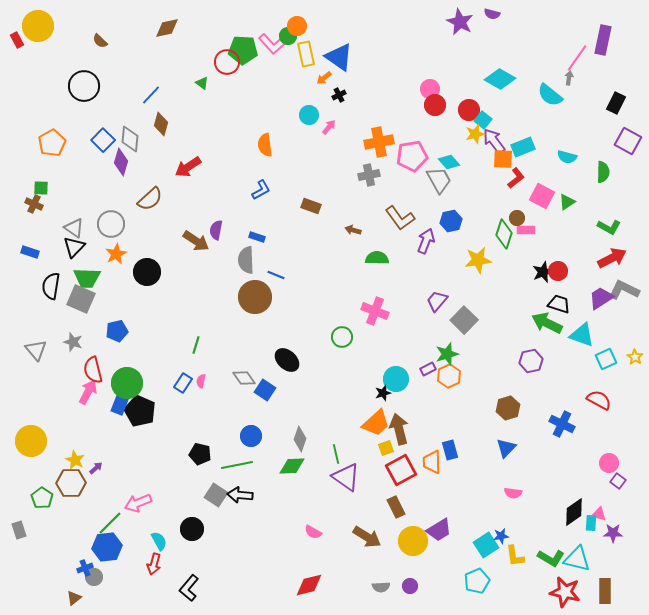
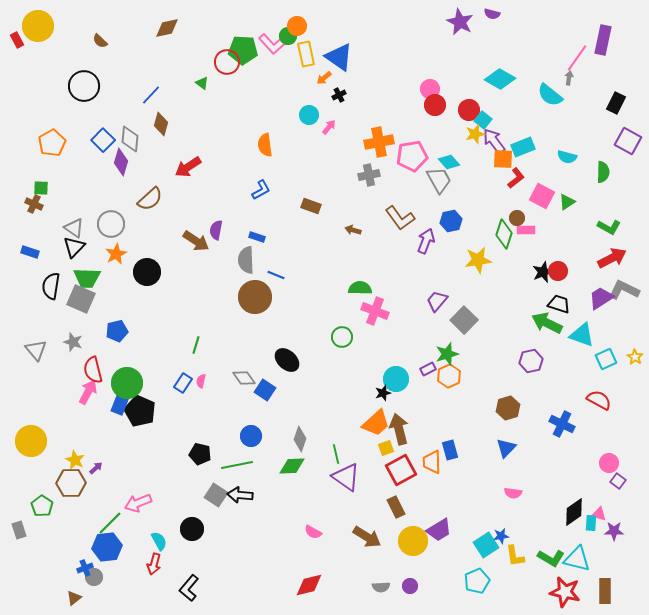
green semicircle at (377, 258): moved 17 px left, 30 px down
green pentagon at (42, 498): moved 8 px down
purple star at (613, 533): moved 1 px right, 2 px up
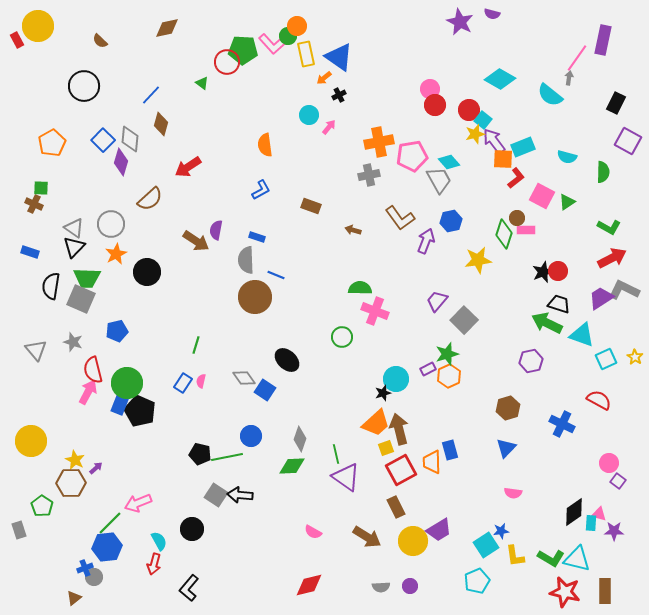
green line at (237, 465): moved 10 px left, 8 px up
blue star at (501, 536): moved 5 px up
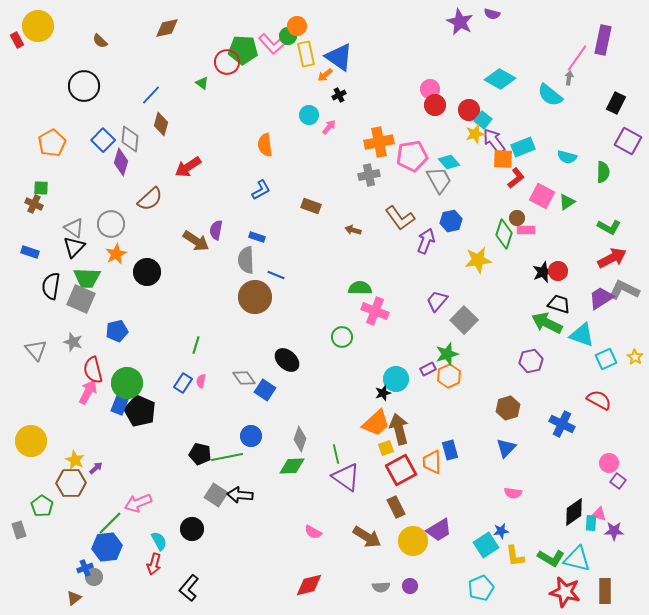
orange arrow at (324, 78): moved 1 px right, 3 px up
cyan pentagon at (477, 581): moved 4 px right, 7 px down
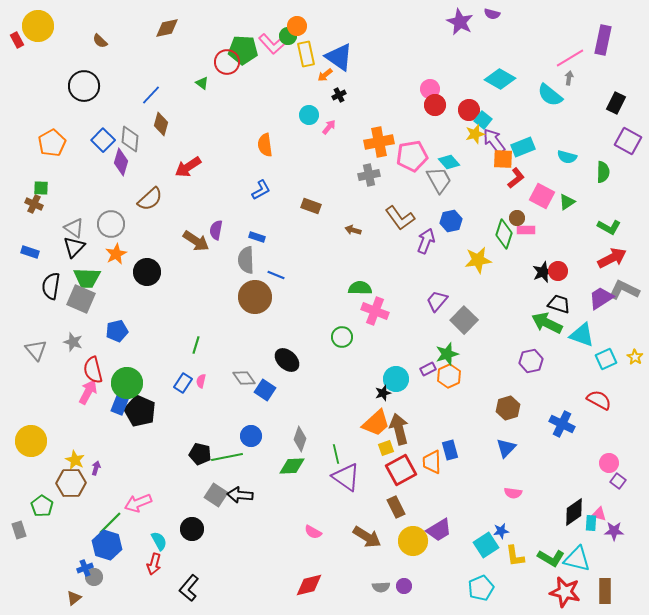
pink line at (577, 58): moved 7 px left; rotated 24 degrees clockwise
purple arrow at (96, 468): rotated 32 degrees counterclockwise
blue hexagon at (107, 547): moved 2 px up; rotated 24 degrees clockwise
purple circle at (410, 586): moved 6 px left
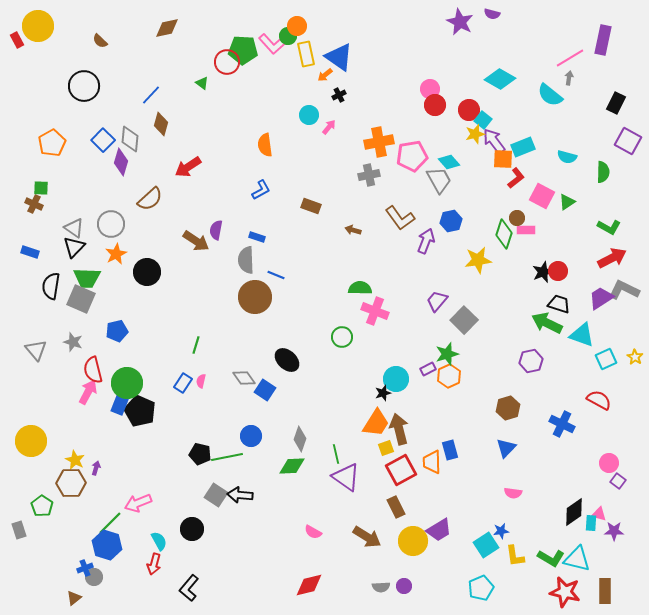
orange trapezoid at (376, 423): rotated 16 degrees counterclockwise
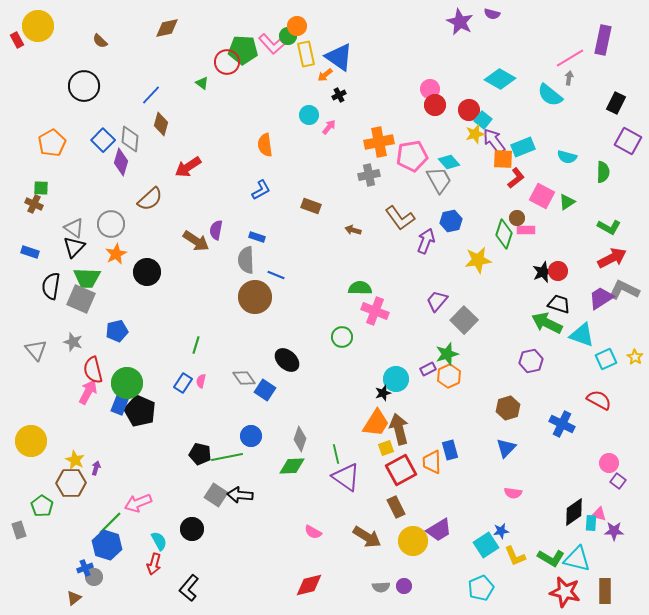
yellow L-shape at (515, 556): rotated 15 degrees counterclockwise
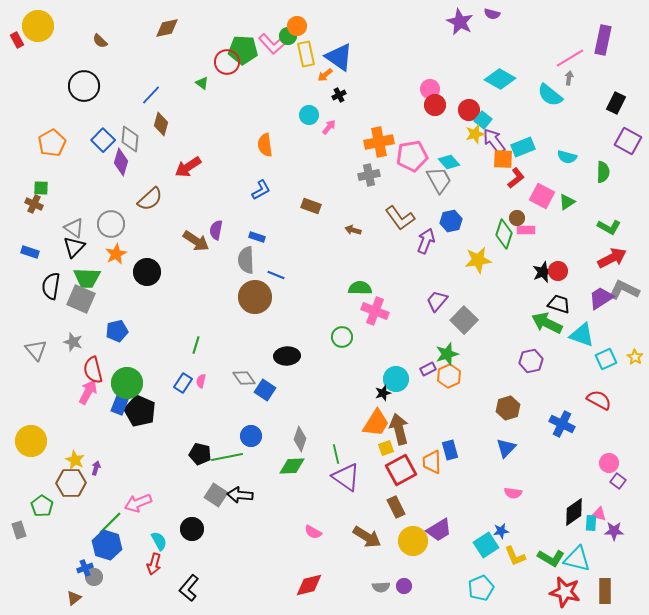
black ellipse at (287, 360): moved 4 px up; rotated 45 degrees counterclockwise
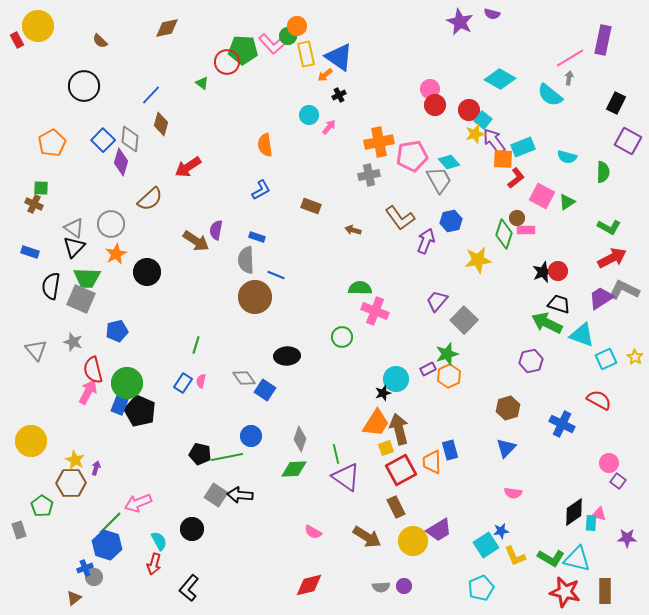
green diamond at (292, 466): moved 2 px right, 3 px down
purple star at (614, 531): moved 13 px right, 7 px down
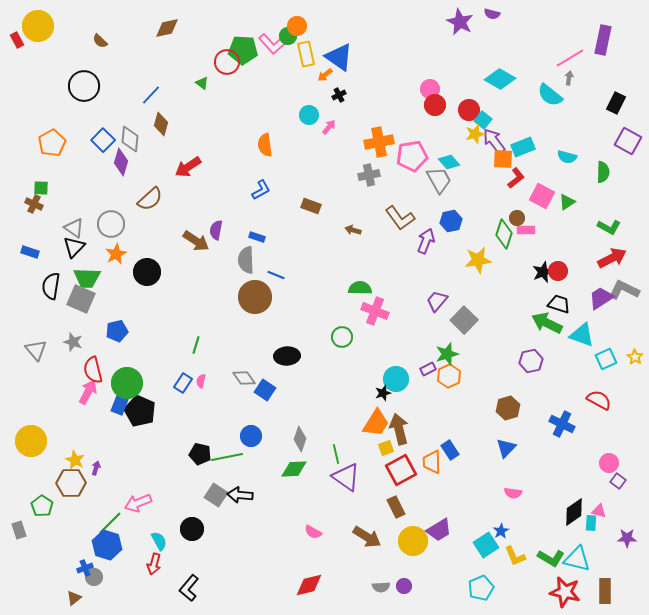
blue rectangle at (450, 450): rotated 18 degrees counterclockwise
pink triangle at (599, 514): moved 3 px up
blue star at (501, 531): rotated 21 degrees counterclockwise
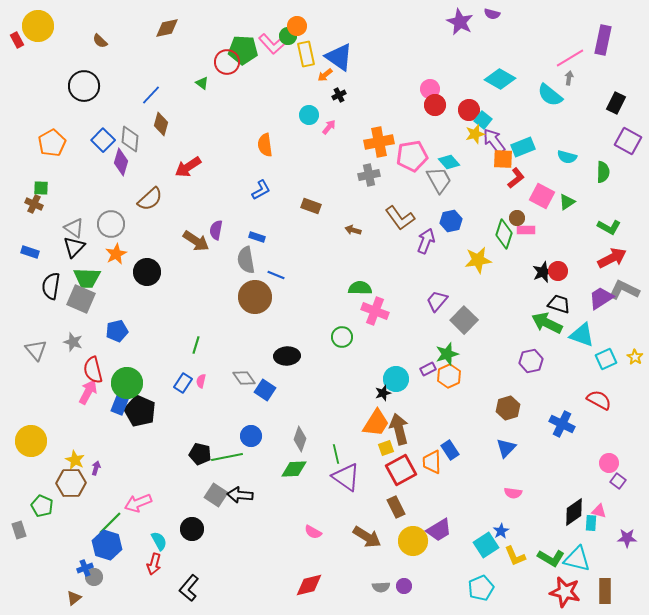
gray semicircle at (246, 260): rotated 8 degrees counterclockwise
green pentagon at (42, 506): rotated 10 degrees counterclockwise
